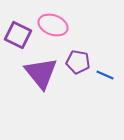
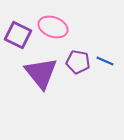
pink ellipse: moved 2 px down
blue line: moved 14 px up
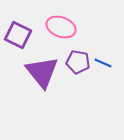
pink ellipse: moved 8 px right
blue line: moved 2 px left, 2 px down
purple triangle: moved 1 px right, 1 px up
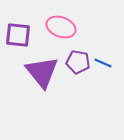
purple square: rotated 20 degrees counterclockwise
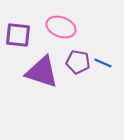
purple triangle: rotated 33 degrees counterclockwise
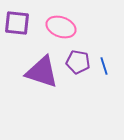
purple square: moved 1 px left, 12 px up
blue line: moved 1 px right, 3 px down; rotated 48 degrees clockwise
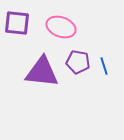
purple triangle: rotated 12 degrees counterclockwise
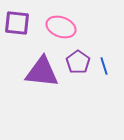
purple pentagon: rotated 25 degrees clockwise
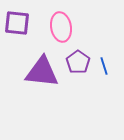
pink ellipse: rotated 60 degrees clockwise
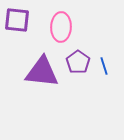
purple square: moved 3 px up
pink ellipse: rotated 12 degrees clockwise
